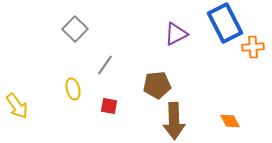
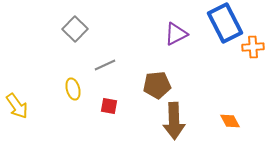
gray line: rotated 30 degrees clockwise
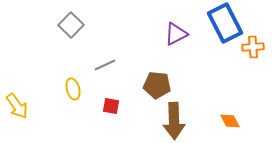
gray square: moved 4 px left, 4 px up
brown pentagon: rotated 12 degrees clockwise
red square: moved 2 px right
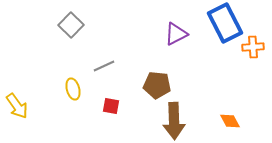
gray line: moved 1 px left, 1 px down
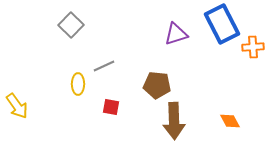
blue rectangle: moved 3 px left, 1 px down
purple triangle: rotated 10 degrees clockwise
yellow ellipse: moved 5 px right, 5 px up; rotated 15 degrees clockwise
red square: moved 1 px down
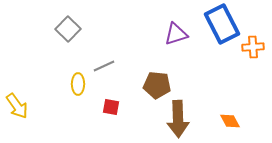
gray square: moved 3 px left, 4 px down
brown arrow: moved 4 px right, 2 px up
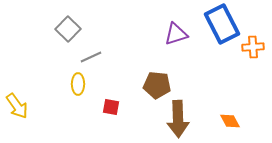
gray line: moved 13 px left, 9 px up
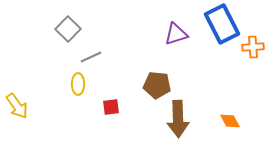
red square: rotated 18 degrees counterclockwise
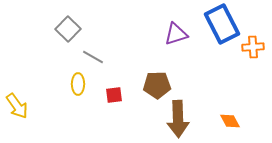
gray line: moved 2 px right; rotated 55 degrees clockwise
brown pentagon: rotated 8 degrees counterclockwise
red square: moved 3 px right, 12 px up
